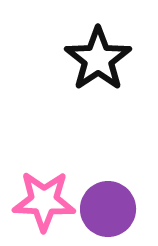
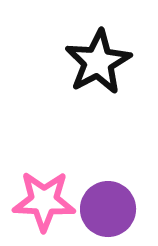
black star: moved 3 px down; rotated 6 degrees clockwise
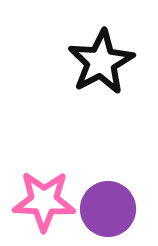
black star: moved 3 px right
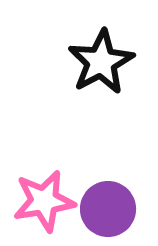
pink star: rotated 12 degrees counterclockwise
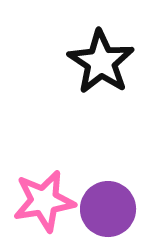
black star: rotated 10 degrees counterclockwise
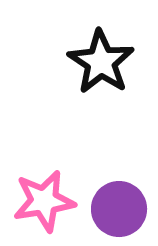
purple circle: moved 11 px right
